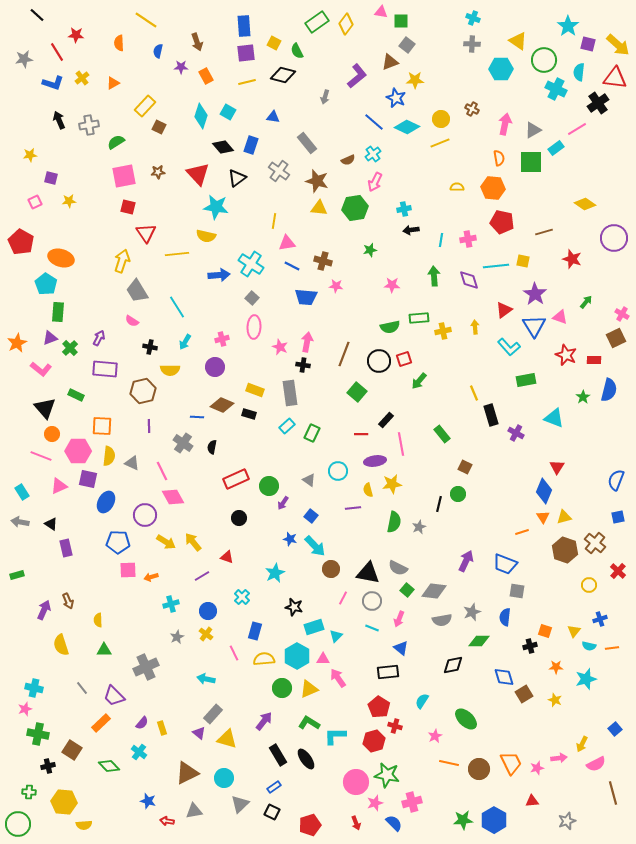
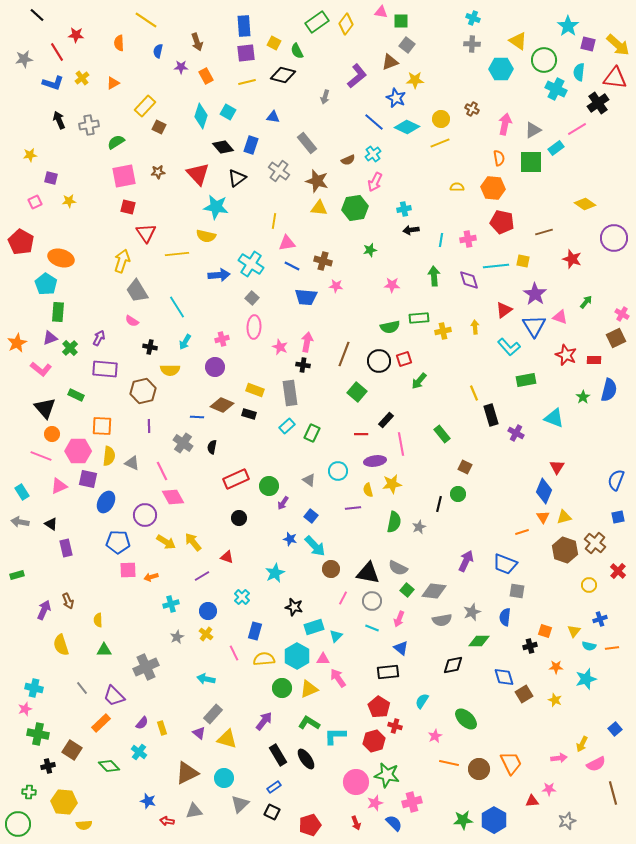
pink star at (537, 768): moved 12 px right, 21 px down; rotated 16 degrees clockwise
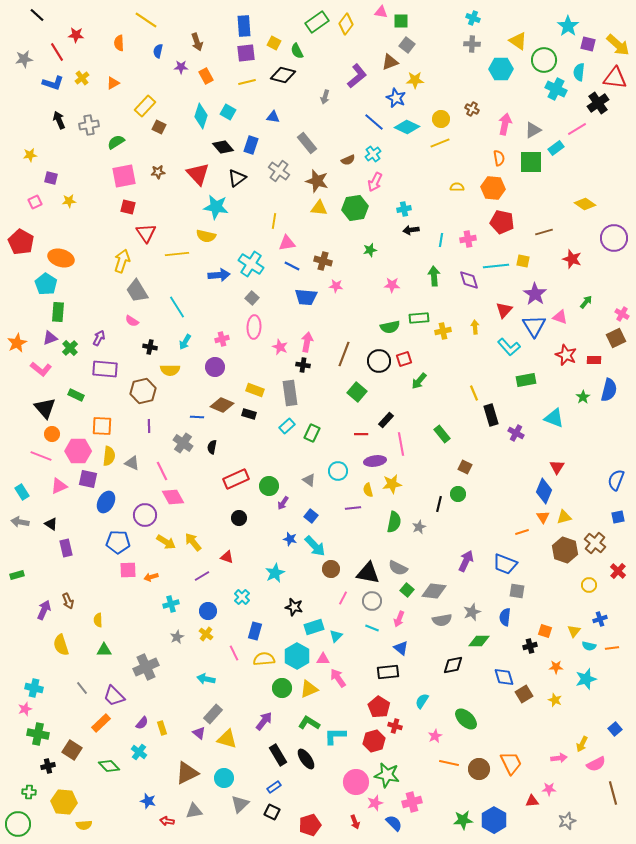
red triangle at (504, 310): rotated 12 degrees counterclockwise
red arrow at (356, 823): moved 1 px left, 1 px up
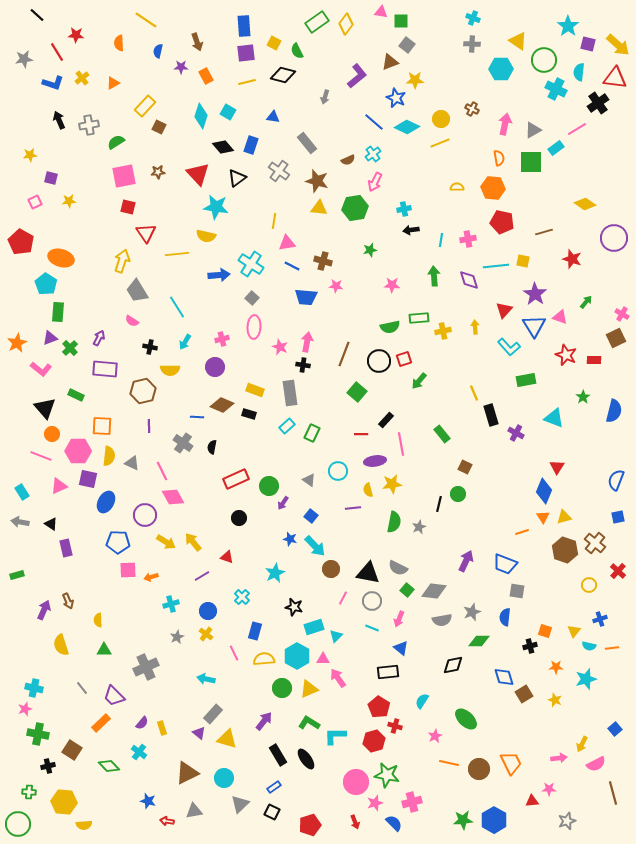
blue semicircle at (609, 390): moved 5 px right, 21 px down
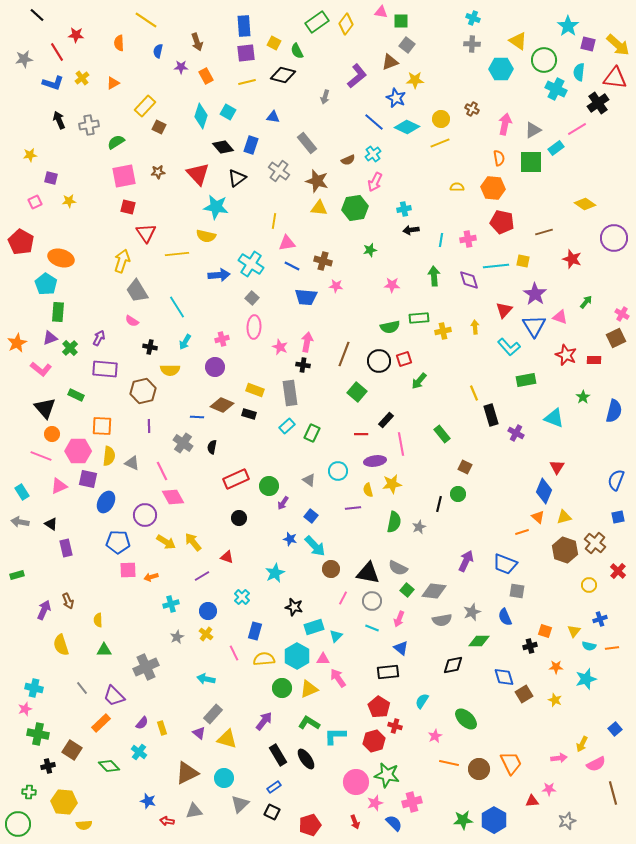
orange triangle at (543, 517): moved 5 px left; rotated 16 degrees counterclockwise
blue semicircle at (505, 617): rotated 30 degrees counterclockwise
